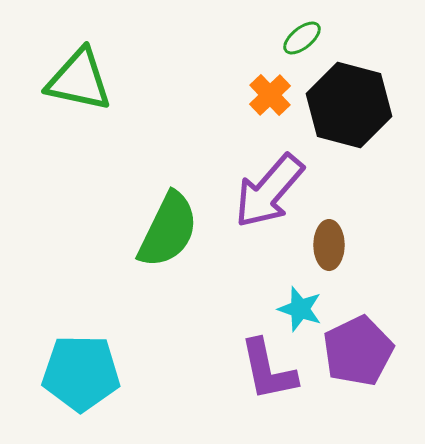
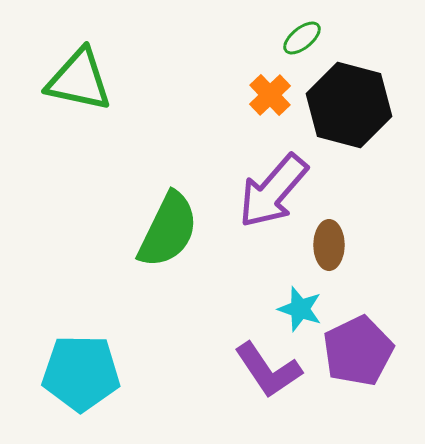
purple arrow: moved 4 px right
purple L-shape: rotated 22 degrees counterclockwise
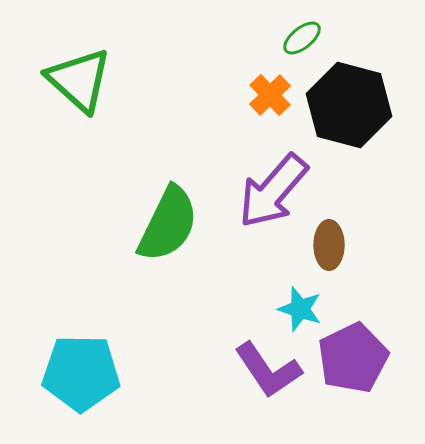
green triangle: rotated 30 degrees clockwise
green semicircle: moved 6 px up
purple pentagon: moved 5 px left, 7 px down
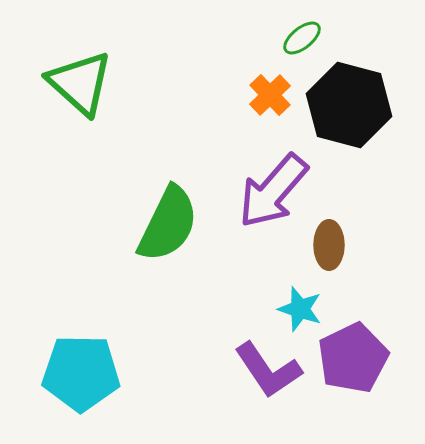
green triangle: moved 1 px right, 3 px down
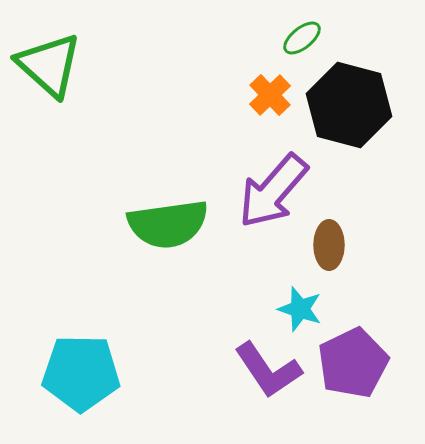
green triangle: moved 31 px left, 18 px up
green semicircle: rotated 56 degrees clockwise
purple pentagon: moved 5 px down
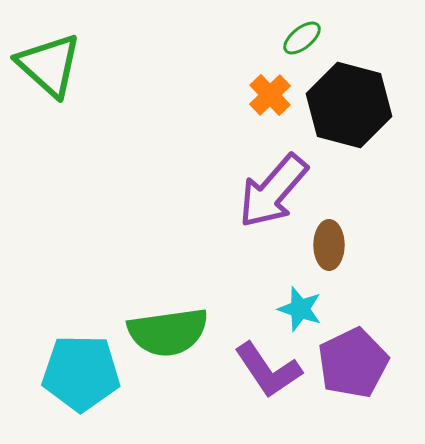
green semicircle: moved 108 px down
